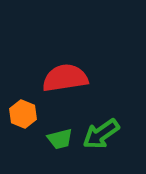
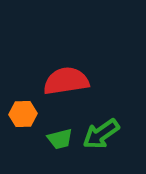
red semicircle: moved 1 px right, 3 px down
orange hexagon: rotated 24 degrees counterclockwise
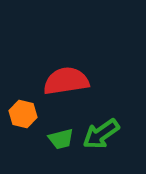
orange hexagon: rotated 16 degrees clockwise
green trapezoid: moved 1 px right
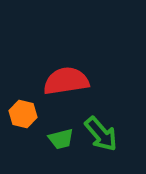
green arrow: rotated 96 degrees counterclockwise
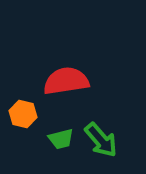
green arrow: moved 6 px down
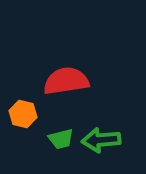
green arrow: rotated 126 degrees clockwise
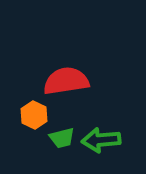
orange hexagon: moved 11 px right, 1 px down; rotated 12 degrees clockwise
green trapezoid: moved 1 px right, 1 px up
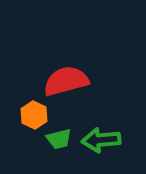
red semicircle: rotated 6 degrees counterclockwise
green trapezoid: moved 3 px left, 1 px down
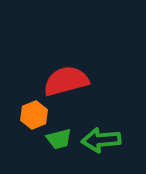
orange hexagon: rotated 12 degrees clockwise
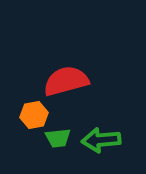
orange hexagon: rotated 12 degrees clockwise
green trapezoid: moved 1 px left, 1 px up; rotated 8 degrees clockwise
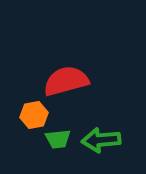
green trapezoid: moved 1 px down
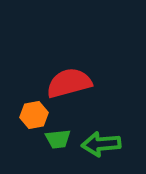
red semicircle: moved 3 px right, 2 px down
green arrow: moved 4 px down
